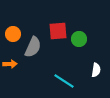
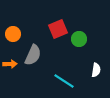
red square: moved 2 px up; rotated 18 degrees counterclockwise
gray semicircle: moved 8 px down
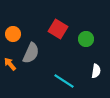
red square: rotated 36 degrees counterclockwise
green circle: moved 7 px right
gray semicircle: moved 2 px left, 2 px up
orange arrow: rotated 128 degrees counterclockwise
white semicircle: moved 1 px down
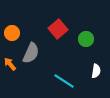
red square: rotated 18 degrees clockwise
orange circle: moved 1 px left, 1 px up
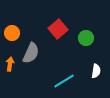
green circle: moved 1 px up
orange arrow: rotated 48 degrees clockwise
cyan line: rotated 65 degrees counterclockwise
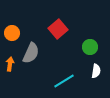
green circle: moved 4 px right, 9 px down
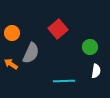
orange arrow: moved 1 px right; rotated 64 degrees counterclockwise
cyan line: rotated 30 degrees clockwise
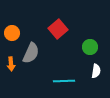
orange arrow: rotated 128 degrees counterclockwise
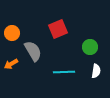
red square: rotated 18 degrees clockwise
gray semicircle: moved 2 px right, 2 px up; rotated 55 degrees counterclockwise
orange arrow: rotated 64 degrees clockwise
cyan line: moved 9 px up
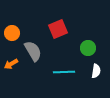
green circle: moved 2 px left, 1 px down
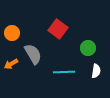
red square: rotated 30 degrees counterclockwise
gray semicircle: moved 3 px down
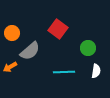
gray semicircle: moved 3 px left, 3 px up; rotated 80 degrees clockwise
orange arrow: moved 1 px left, 3 px down
